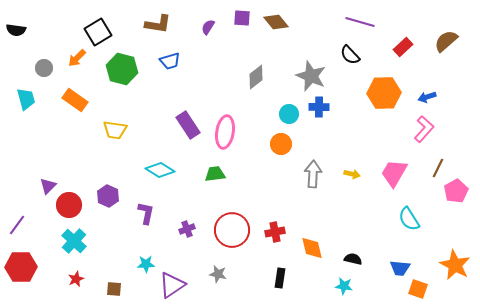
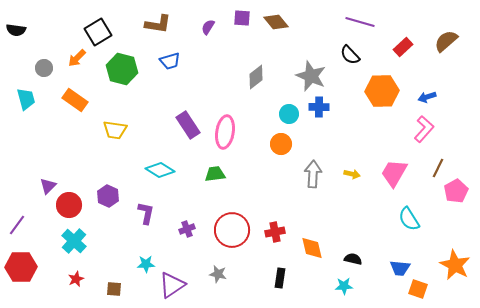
orange hexagon at (384, 93): moved 2 px left, 2 px up
cyan star at (344, 286): rotated 12 degrees counterclockwise
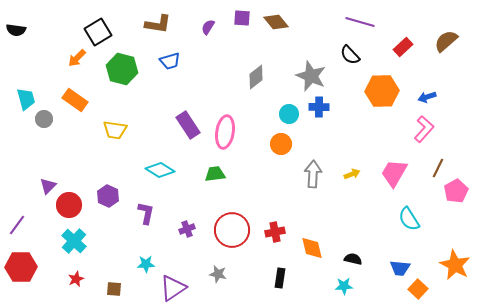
gray circle at (44, 68): moved 51 px down
yellow arrow at (352, 174): rotated 35 degrees counterclockwise
purple triangle at (172, 285): moved 1 px right, 3 px down
orange square at (418, 289): rotated 24 degrees clockwise
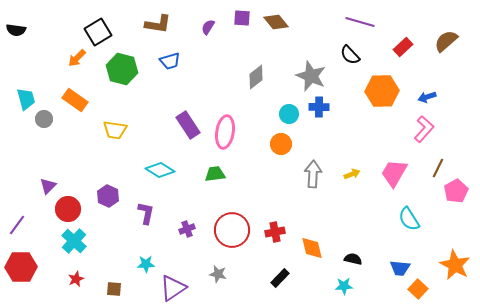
red circle at (69, 205): moved 1 px left, 4 px down
black rectangle at (280, 278): rotated 36 degrees clockwise
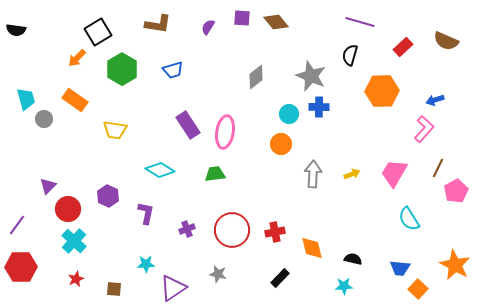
brown semicircle at (446, 41): rotated 115 degrees counterclockwise
black semicircle at (350, 55): rotated 60 degrees clockwise
blue trapezoid at (170, 61): moved 3 px right, 9 px down
green hexagon at (122, 69): rotated 16 degrees clockwise
blue arrow at (427, 97): moved 8 px right, 3 px down
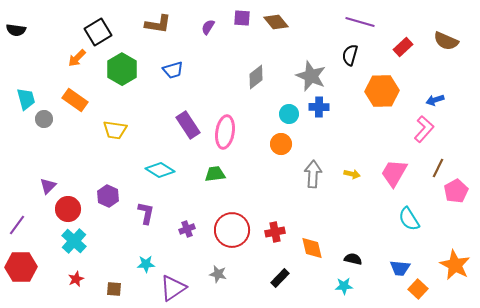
yellow arrow at (352, 174): rotated 35 degrees clockwise
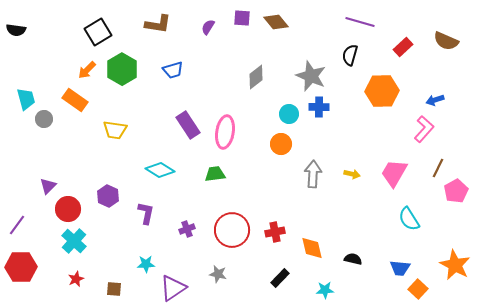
orange arrow at (77, 58): moved 10 px right, 12 px down
cyan star at (344, 286): moved 19 px left, 4 px down
